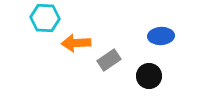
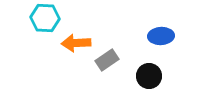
gray rectangle: moved 2 px left
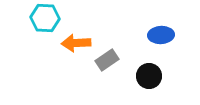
blue ellipse: moved 1 px up
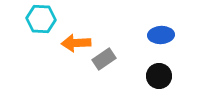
cyan hexagon: moved 4 px left, 1 px down
gray rectangle: moved 3 px left, 1 px up
black circle: moved 10 px right
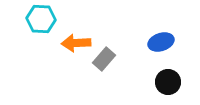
blue ellipse: moved 7 px down; rotated 15 degrees counterclockwise
gray rectangle: rotated 15 degrees counterclockwise
black circle: moved 9 px right, 6 px down
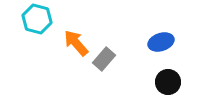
cyan hexagon: moved 4 px left; rotated 12 degrees clockwise
orange arrow: rotated 52 degrees clockwise
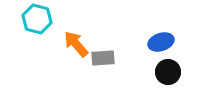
orange arrow: moved 1 px down
gray rectangle: moved 1 px left, 1 px up; rotated 45 degrees clockwise
black circle: moved 10 px up
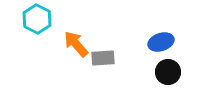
cyan hexagon: rotated 12 degrees clockwise
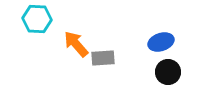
cyan hexagon: rotated 24 degrees counterclockwise
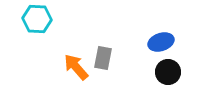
orange arrow: moved 23 px down
gray rectangle: rotated 75 degrees counterclockwise
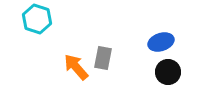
cyan hexagon: rotated 16 degrees clockwise
